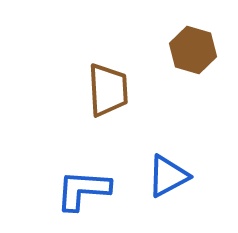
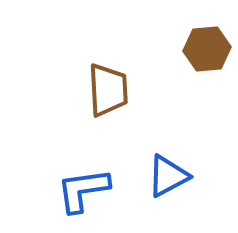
brown hexagon: moved 14 px right, 1 px up; rotated 21 degrees counterclockwise
blue L-shape: rotated 12 degrees counterclockwise
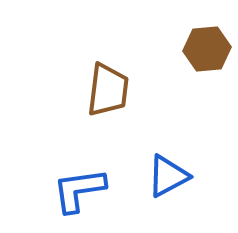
brown trapezoid: rotated 10 degrees clockwise
blue L-shape: moved 4 px left
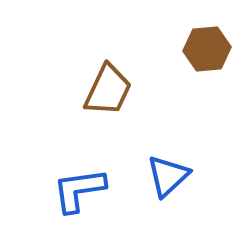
brown trapezoid: rotated 18 degrees clockwise
blue triangle: rotated 15 degrees counterclockwise
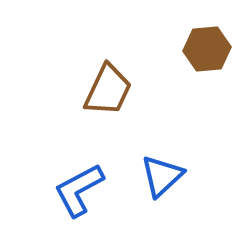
blue triangle: moved 6 px left
blue L-shape: rotated 20 degrees counterclockwise
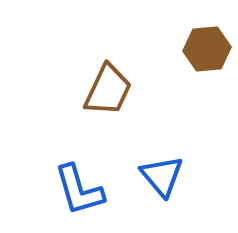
blue triangle: rotated 27 degrees counterclockwise
blue L-shape: rotated 78 degrees counterclockwise
